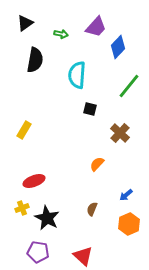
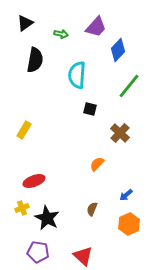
blue diamond: moved 3 px down
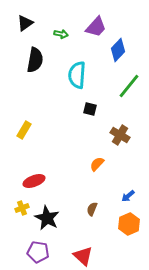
brown cross: moved 2 px down; rotated 12 degrees counterclockwise
blue arrow: moved 2 px right, 1 px down
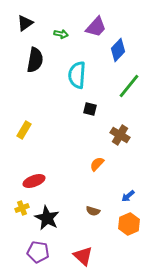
brown semicircle: moved 1 px right, 2 px down; rotated 96 degrees counterclockwise
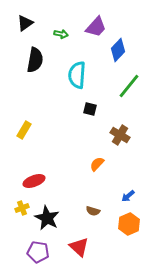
red triangle: moved 4 px left, 9 px up
